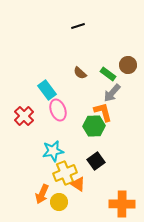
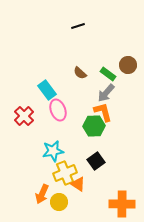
gray arrow: moved 6 px left
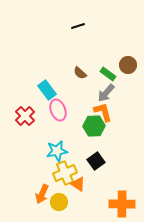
red cross: moved 1 px right
cyan star: moved 4 px right
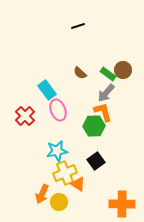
brown circle: moved 5 px left, 5 px down
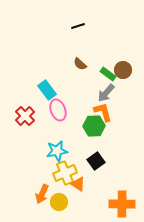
brown semicircle: moved 9 px up
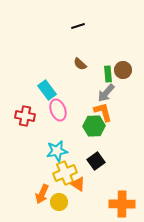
green rectangle: rotated 49 degrees clockwise
red cross: rotated 36 degrees counterclockwise
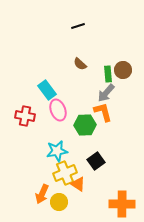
green hexagon: moved 9 px left, 1 px up
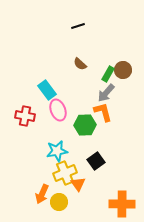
green rectangle: rotated 35 degrees clockwise
orange triangle: rotated 21 degrees clockwise
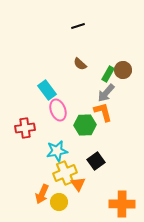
red cross: moved 12 px down; rotated 18 degrees counterclockwise
